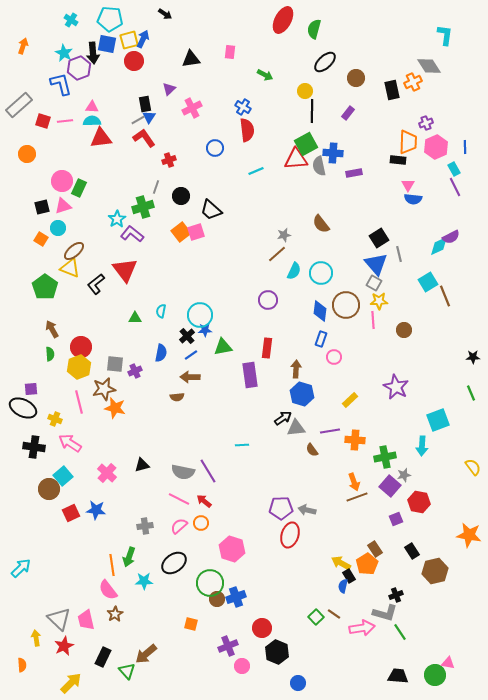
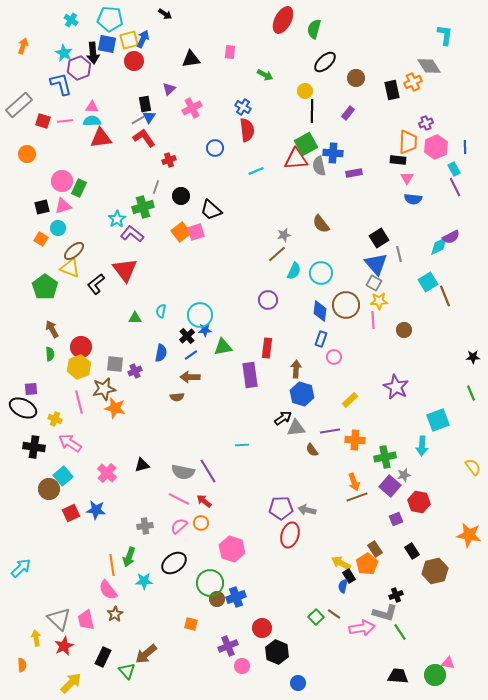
pink triangle at (408, 185): moved 1 px left, 7 px up
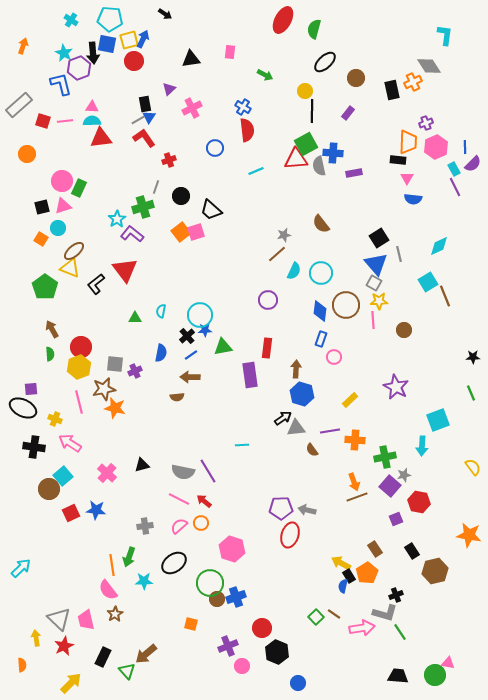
purple semicircle at (451, 237): moved 22 px right, 73 px up; rotated 18 degrees counterclockwise
orange pentagon at (367, 564): moved 9 px down
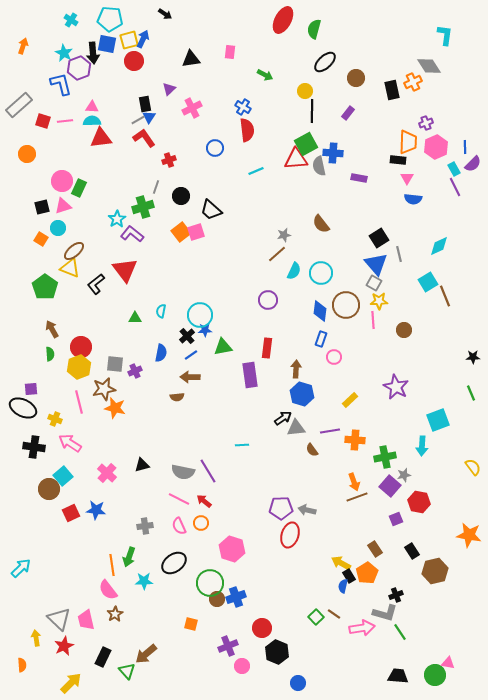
purple rectangle at (354, 173): moved 5 px right, 5 px down; rotated 21 degrees clockwise
pink semicircle at (179, 526): rotated 72 degrees counterclockwise
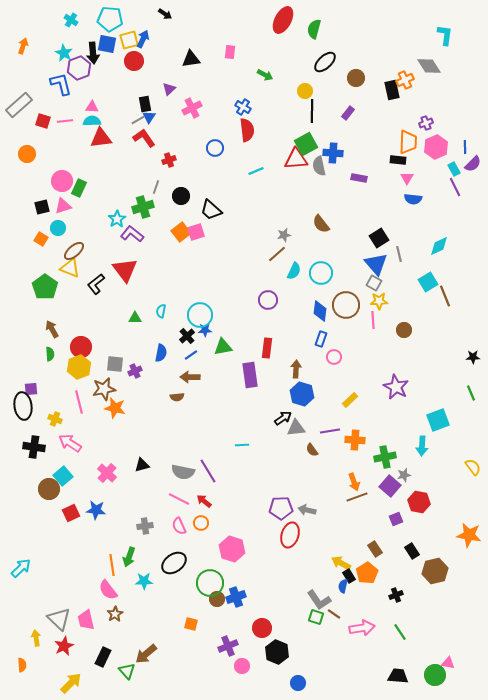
orange cross at (413, 82): moved 8 px left, 2 px up
black ellipse at (23, 408): moved 2 px up; rotated 56 degrees clockwise
gray L-shape at (385, 613): moved 66 px left, 13 px up; rotated 40 degrees clockwise
green square at (316, 617): rotated 28 degrees counterclockwise
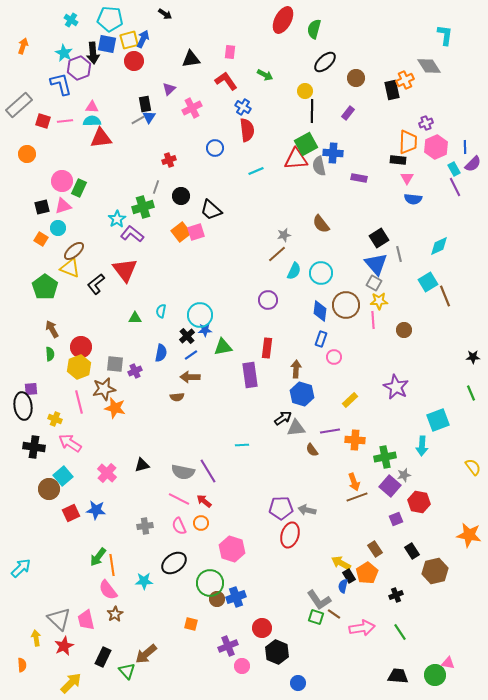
red L-shape at (144, 138): moved 82 px right, 57 px up
green arrow at (129, 557): moved 31 px left; rotated 18 degrees clockwise
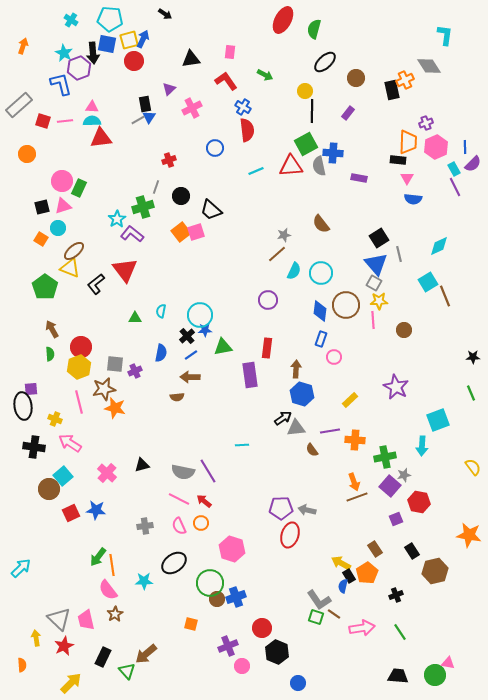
red triangle at (296, 159): moved 5 px left, 7 px down
